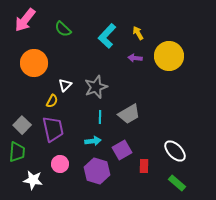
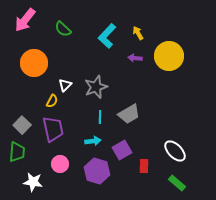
white star: moved 2 px down
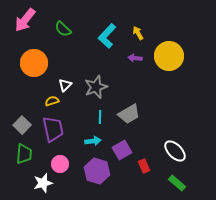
yellow semicircle: rotated 136 degrees counterclockwise
green trapezoid: moved 7 px right, 2 px down
red rectangle: rotated 24 degrees counterclockwise
white star: moved 10 px right, 1 px down; rotated 24 degrees counterclockwise
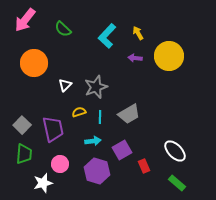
yellow semicircle: moved 27 px right, 11 px down
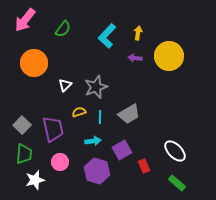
green semicircle: rotated 96 degrees counterclockwise
yellow arrow: rotated 40 degrees clockwise
pink circle: moved 2 px up
white star: moved 8 px left, 3 px up
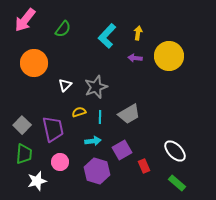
white star: moved 2 px right, 1 px down
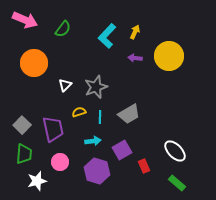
pink arrow: rotated 105 degrees counterclockwise
yellow arrow: moved 3 px left, 1 px up; rotated 16 degrees clockwise
